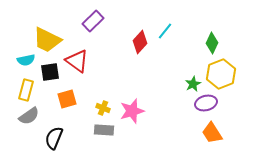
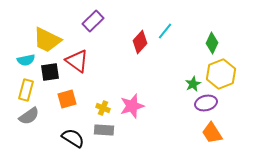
pink star: moved 5 px up
black semicircle: moved 19 px right; rotated 100 degrees clockwise
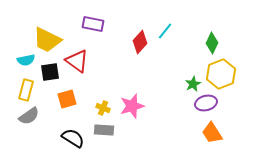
purple rectangle: moved 3 px down; rotated 55 degrees clockwise
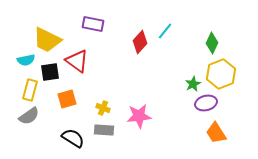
yellow rectangle: moved 4 px right
pink star: moved 7 px right, 10 px down; rotated 10 degrees clockwise
orange trapezoid: moved 4 px right
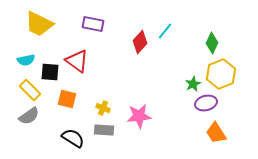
yellow trapezoid: moved 8 px left, 16 px up
black square: rotated 12 degrees clockwise
yellow rectangle: rotated 60 degrees counterclockwise
orange square: rotated 30 degrees clockwise
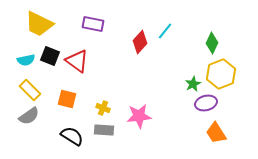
black square: moved 16 px up; rotated 18 degrees clockwise
black semicircle: moved 1 px left, 2 px up
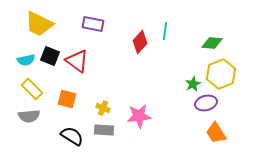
cyan line: rotated 30 degrees counterclockwise
green diamond: rotated 70 degrees clockwise
yellow rectangle: moved 2 px right, 1 px up
gray semicircle: rotated 30 degrees clockwise
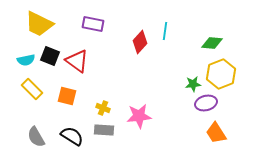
green star: rotated 21 degrees clockwise
orange square: moved 3 px up
gray semicircle: moved 7 px right, 21 px down; rotated 65 degrees clockwise
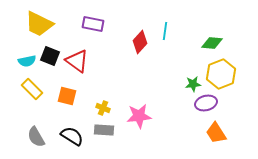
cyan semicircle: moved 1 px right, 1 px down
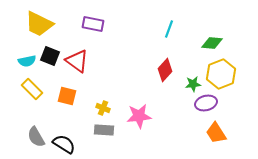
cyan line: moved 4 px right, 2 px up; rotated 12 degrees clockwise
red diamond: moved 25 px right, 28 px down
black semicircle: moved 8 px left, 8 px down
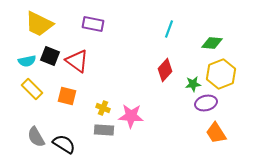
pink star: moved 8 px left; rotated 10 degrees clockwise
